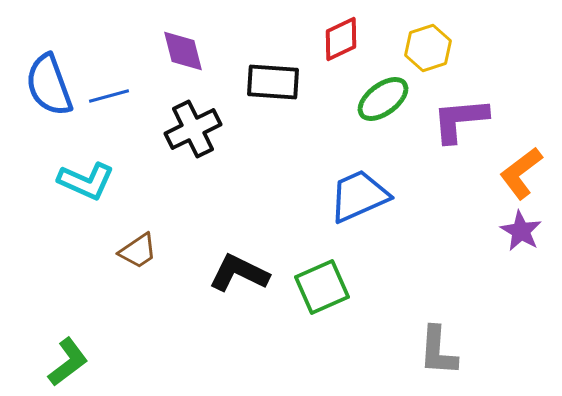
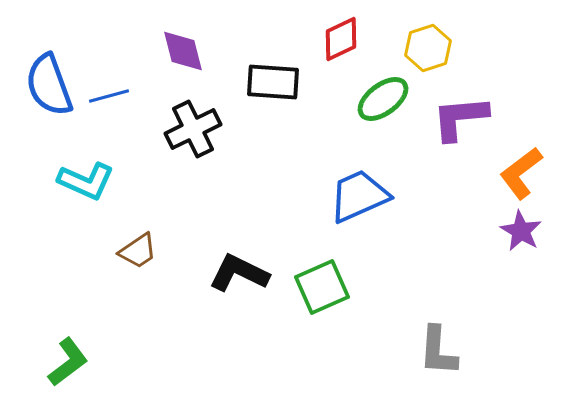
purple L-shape: moved 2 px up
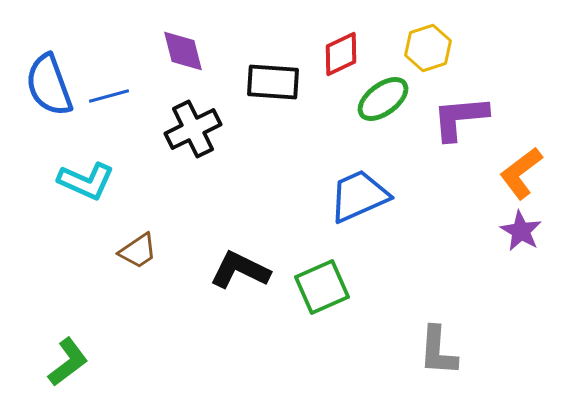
red diamond: moved 15 px down
black L-shape: moved 1 px right, 3 px up
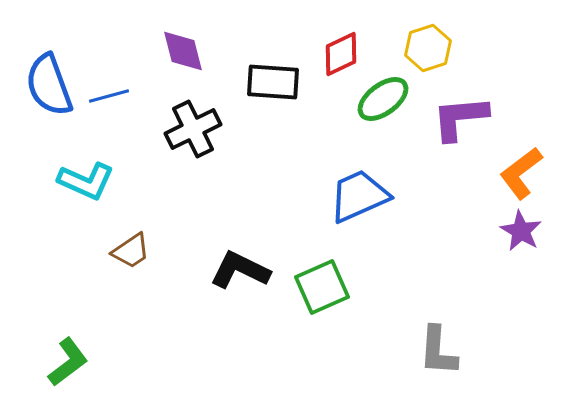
brown trapezoid: moved 7 px left
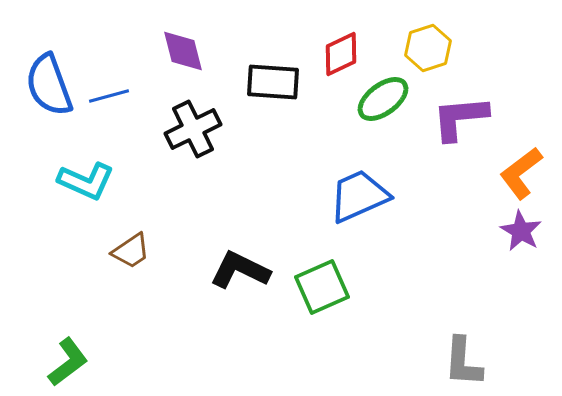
gray L-shape: moved 25 px right, 11 px down
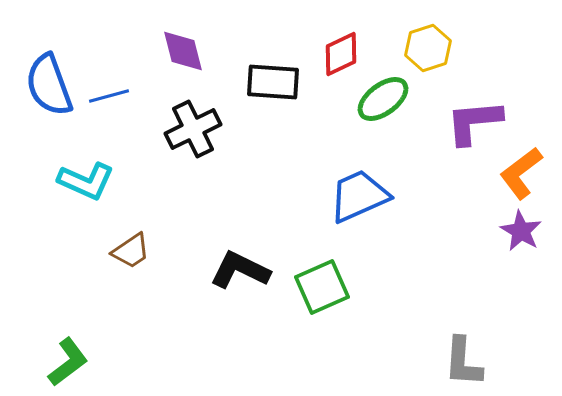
purple L-shape: moved 14 px right, 4 px down
